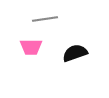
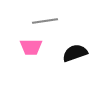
gray line: moved 2 px down
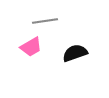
pink trapezoid: rotated 30 degrees counterclockwise
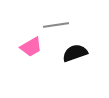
gray line: moved 11 px right, 4 px down
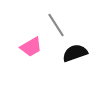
gray line: rotated 65 degrees clockwise
